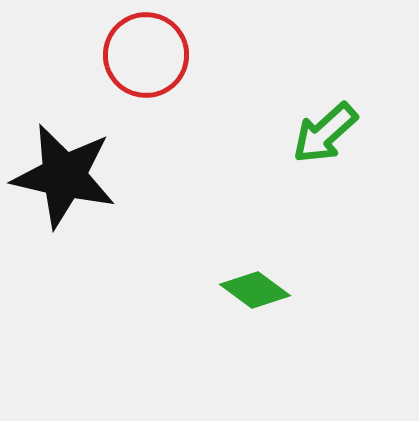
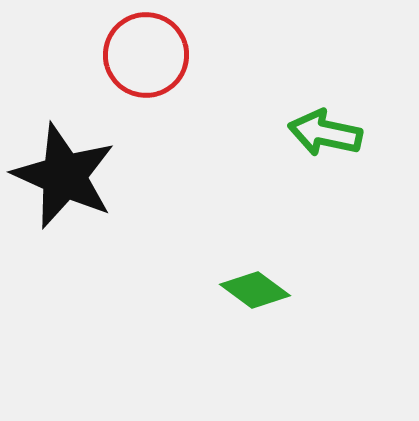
green arrow: rotated 54 degrees clockwise
black star: rotated 11 degrees clockwise
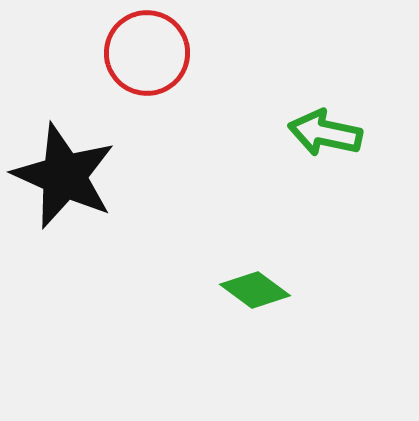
red circle: moved 1 px right, 2 px up
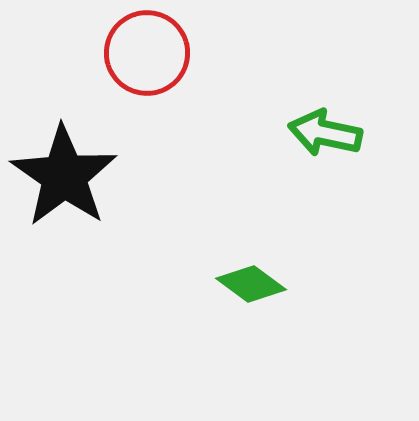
black star: rotated 11 degrees clockwise
green diamond: moved 4 px left, 6 px up
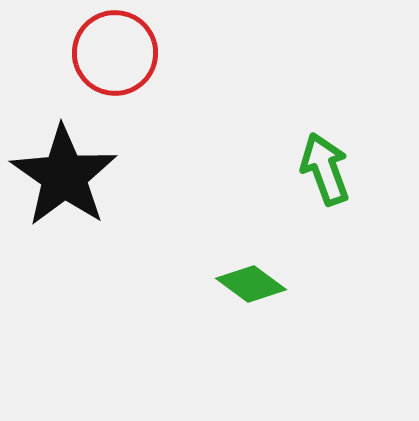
red circle: moved 32 px left
green arrow: moved 36 px down; rotated 58 degrees clockwise
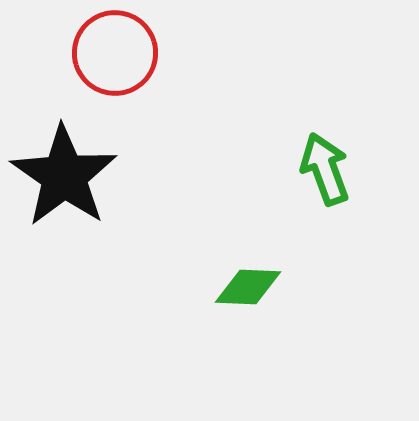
green diamond: moved 3 px left, 3 px down; rotated 34 degrees counterclockwise
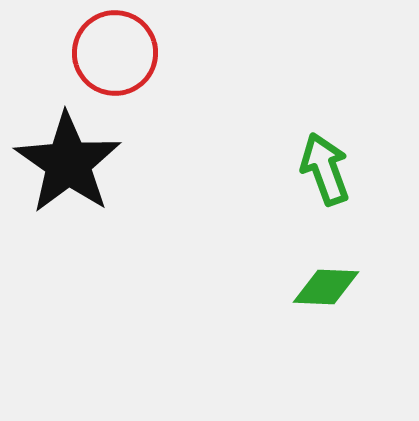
black star: moved 4 px right, 13 px up
green diamond: moved 78 px right
